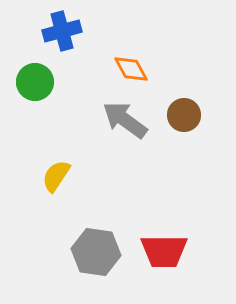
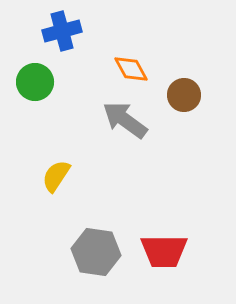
brown circle: moved 20 px up
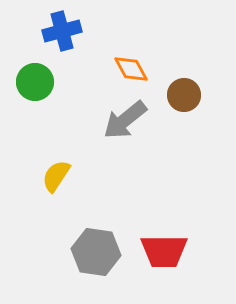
gray arrow: rotated 75 degrees counterclockwise
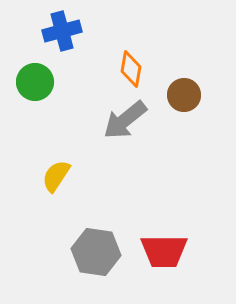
orange diamond: rotated 39 degrees clockwise
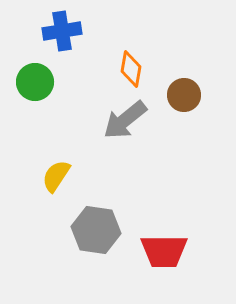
blue cross: rotated 6 degrees clockwise
gray hexagon: moved 22 px up
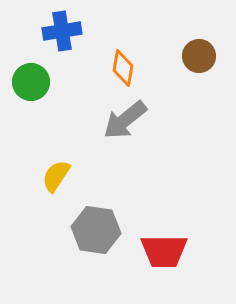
orange diamond: moved 8 px left, 1 px up
green circle: moved 4 px left
brown circle: moved 15 px right, 39 px up
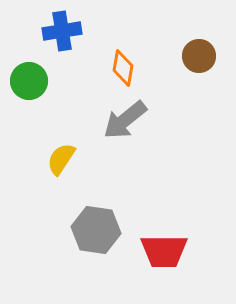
green circle: moved 2 px left, 1 px up
yellow semicircle: moved 5 px right, 17 px up
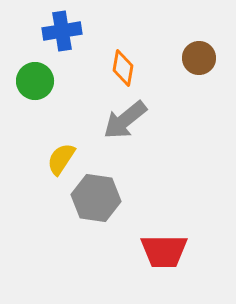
brown circle: moved 2 px down
green circle: moved 6 px right
gray hexagon: moved 32 px up
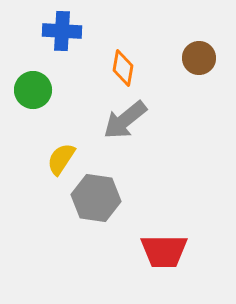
blue cross: rotated 12 degrees clockwise
green circle: moved 2 px left, 9 px down
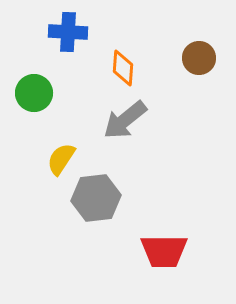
blue cross: moved 6 px right, 1 px down
orange diamond: rotated 6 degrees counterclockwise
green circle: moved 1 px right, 3 px down
gray hexagon: rotated 15 degrees counterclockwise
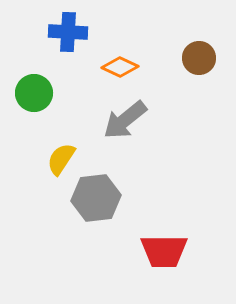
orange diamond: moved 3 px left, 1 px up; rotated 69 degrees counterclockwise
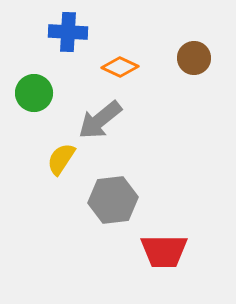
brown circle: moved 5 px left
gray arrow: moved 25 px left
gray hexagon: moved 17 px right, 2 px down
